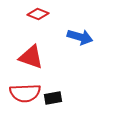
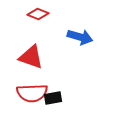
red semicircle: moved 7 px right
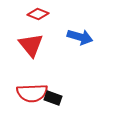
red triangle: moved 12 px up; rotated 32 degrees clockwise
black rectangle: rotated 30 degrees clockwise
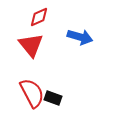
red diamond: moved 1 px right, 3 px down; rotated 45 degrees counterclockwise
red semicircle: rotated 116 degrees counterclockwise
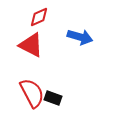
red triangle: rotated 24 degrees counterclockwise
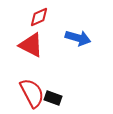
blue arrow: moved 2 px left, 1 px down
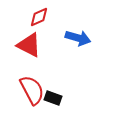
red triangle: moved 2 px left
red semicircle: moved 3 px up
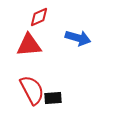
red triangle: rotated 32 degrees counterclockwise
black rectangle: rotated 24 degrees counterclockwise
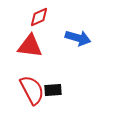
red triangle: moved 1 px right, 1 px down; rotated 12 degrees clockwise
black rectangle: moved 8 px up
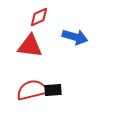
blue arrow: moved 3 px left, 1 px up
red semicircle: rotated 76 degrees counterclockwise
